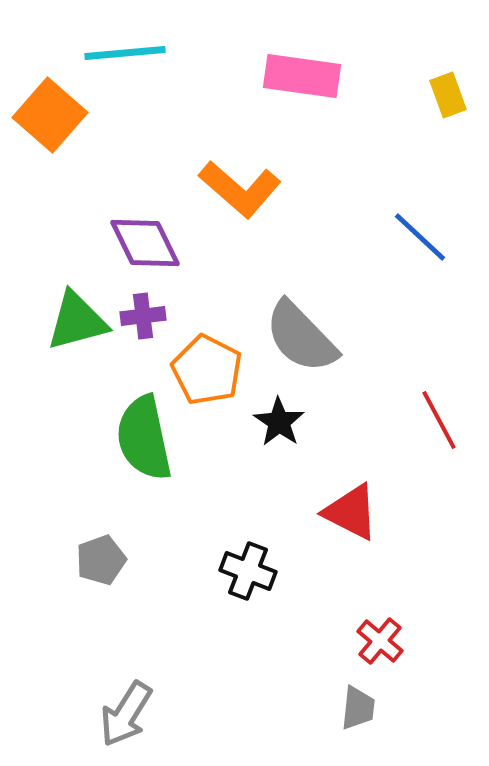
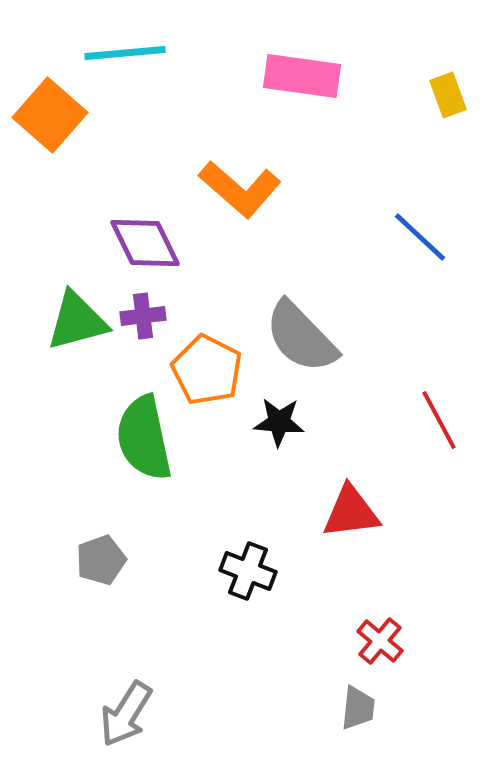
black star: rotated 30 degrees counterclockwise
red triangle: rotated 34 degrees counterclockwise
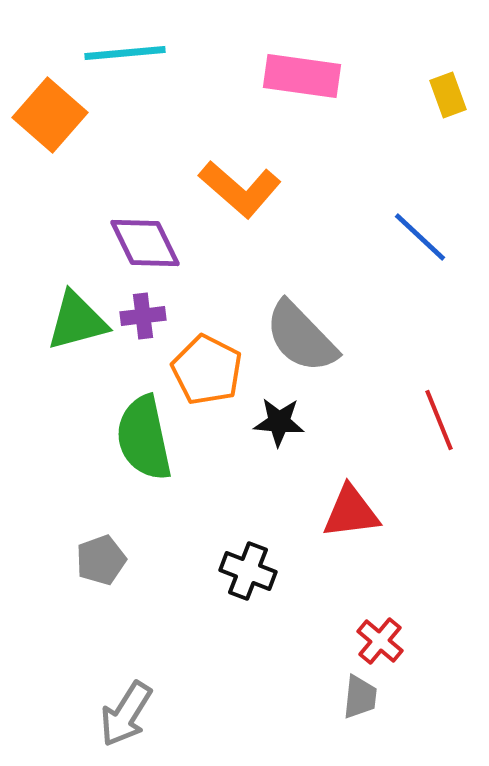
red line: rotated 6 degrees clockwise
gray trapezoid: moved 2 px right, 11 px up
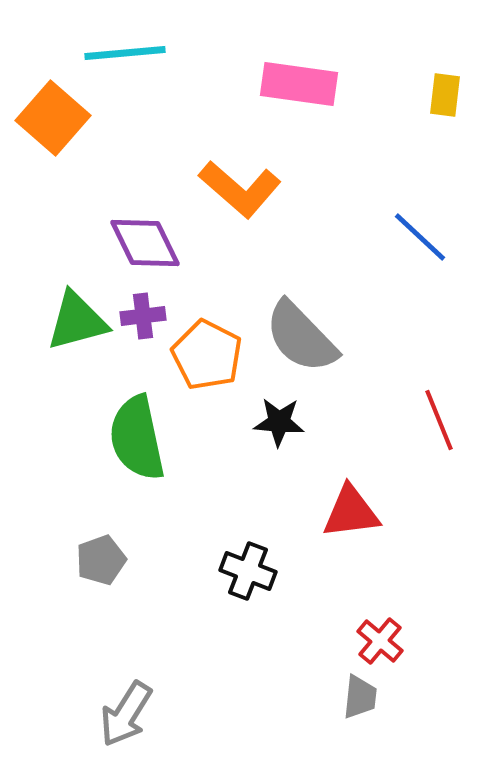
pink rectangle: moved 3 px left, 8 px down
yellow rectangle: moved 3 px left; rotated 27 degrees clockwise
orange square: moved 3 px right, 3 px down
orange pentagon: moved 15 px up
green semicircle: moved 7 px left
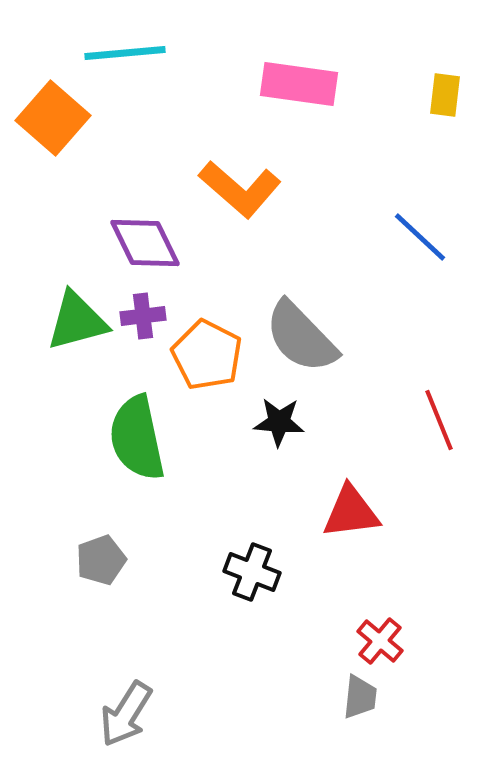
black cross: moved 4 px right, 1 px down
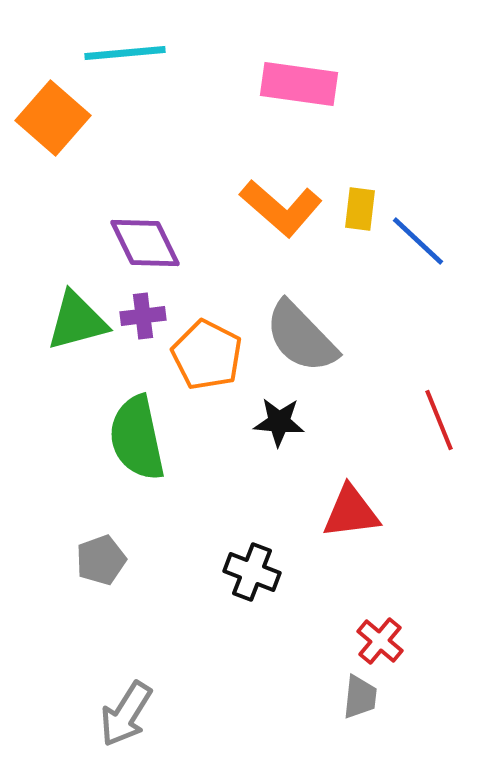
yellow rectangle: moved 85 px left, 114 px down
orange L-shape: moved 41 px right, 19 px down
blue line: moved 2 px left, 4 px down
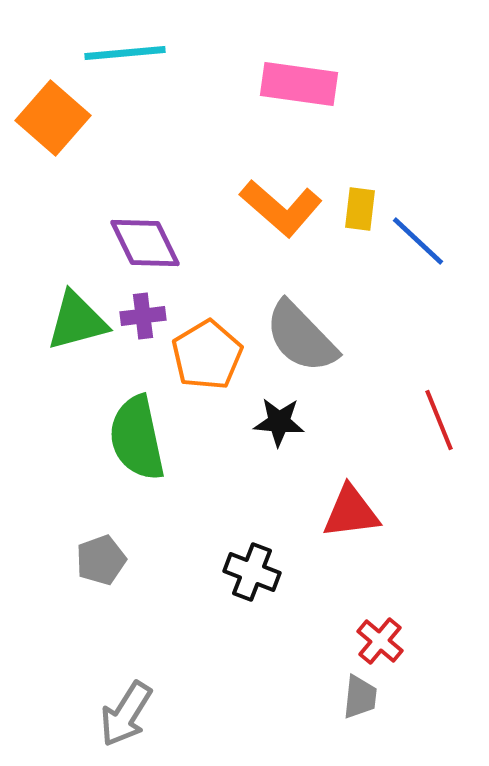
orange pentagon: rotated 14 degrees clockwise
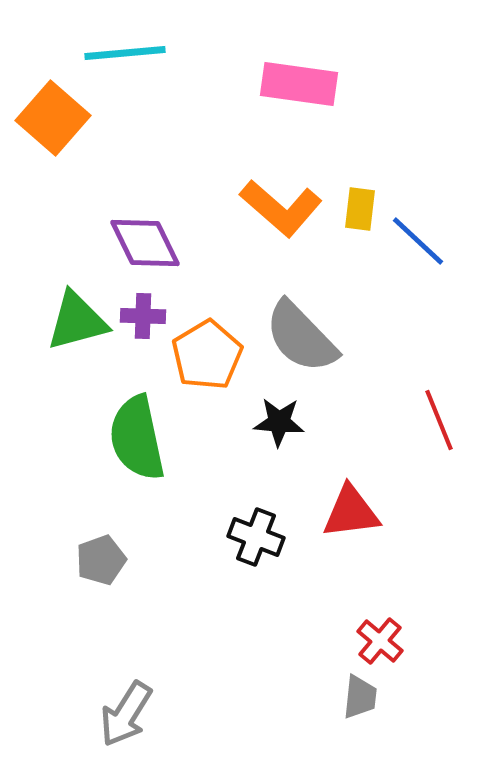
purple cross: rotated 9 degrees clockwise
black cross: moved 4 px right, 35 px up
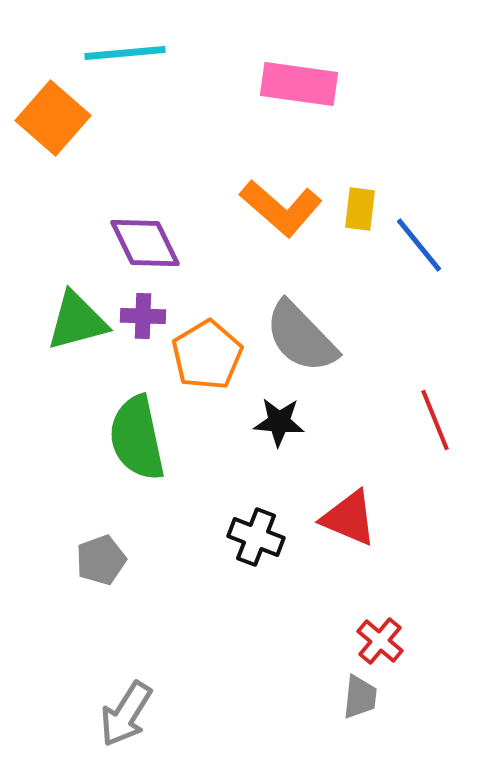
blue line: moved 1 px right, 4 px down; rotated 8 degrees clockwise
red line: moved 4 px left
red triangle: moved 2 px left, 6 px down; rotated 30 degrees clockwise
